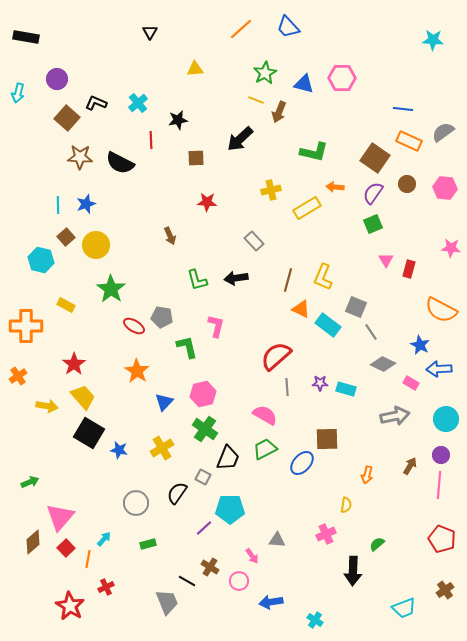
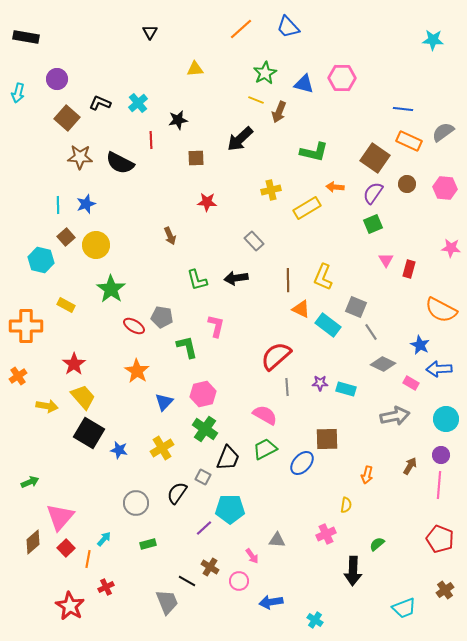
black L-shape at (96, 103): moved 4 px right
brown line at (288, 280): rotated 15 degrees counterclockwise
red pentagon at (442, 539): moved 2 px left
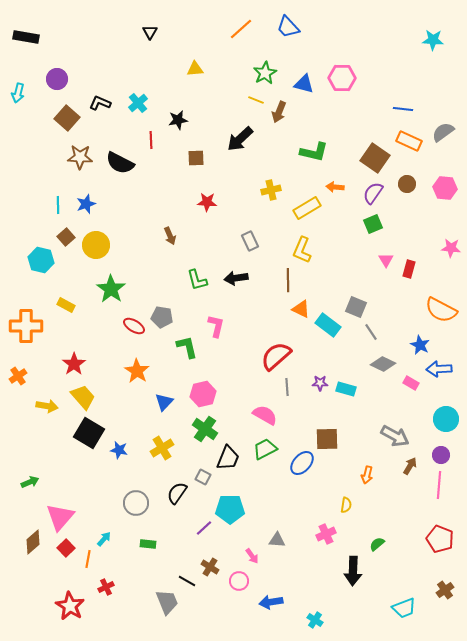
gray rectangle at (254, 241): moved 4 px left; rotated 18 degrees clockwise
yellow L-shape at (323, 277): moved 21 px left, 27 px up
gray arrow at (395, 416): moved 20 px down; rotated 40 degrees clockwise
green rectangle at (148, 544): rotated 21 degrees clockwise
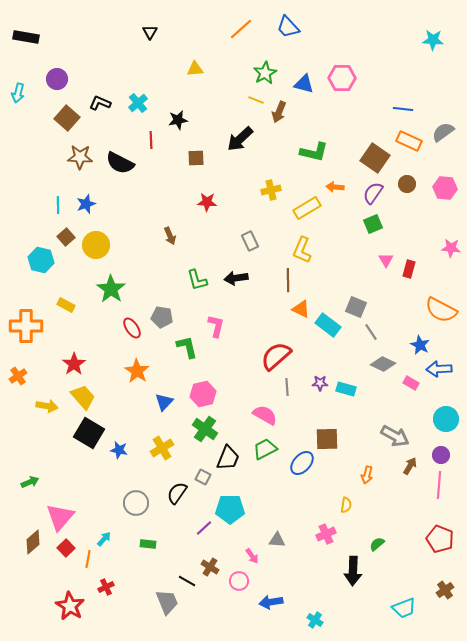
red ellipse at (134, 326): moved 2 px left, 2 px down; rotated 25 degrees clockwise
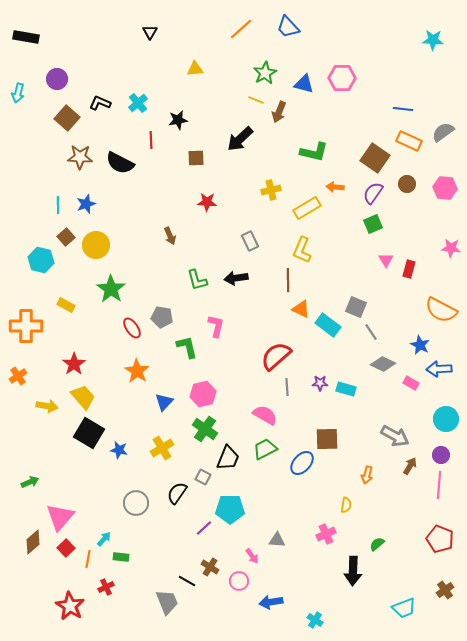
green rectangle at (148, 544): moved 27 px left, 13 px down
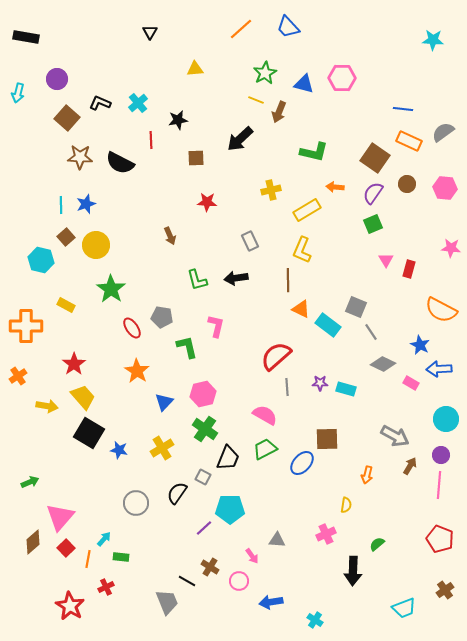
cyan line at (58, 205): moved 3 px right
yellow rectangle at (307, 208): moved 2 px down
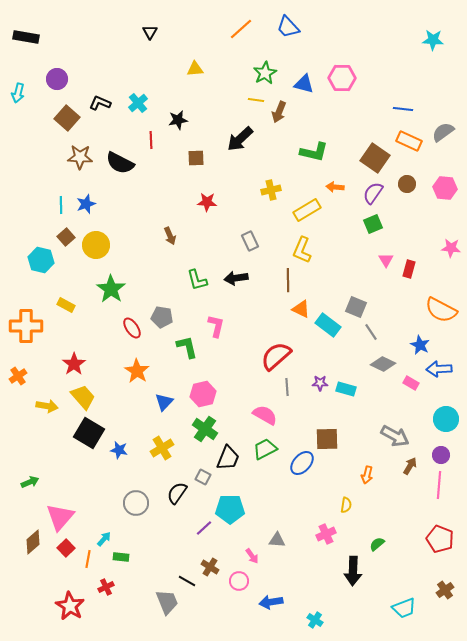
yellow line at (256, 100): rotated 14 degrees counterclockwise
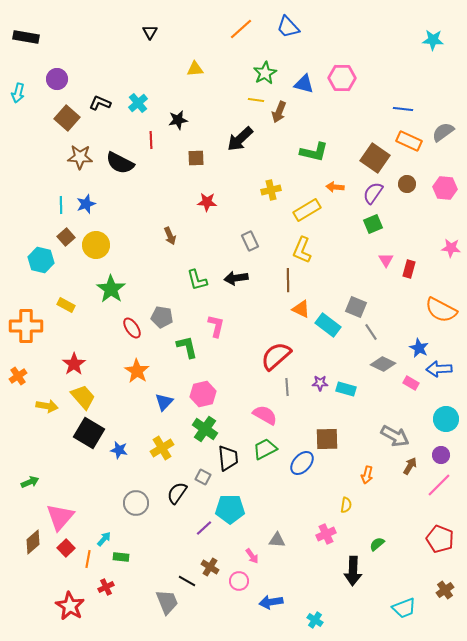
blue star at (420, 345): moved 1 px left, 3 px down
black trapezoid at (228, 458): rotated 28 degrees counterclockwise
pink line at (439, 485): rotated 40 degrees clockwise
